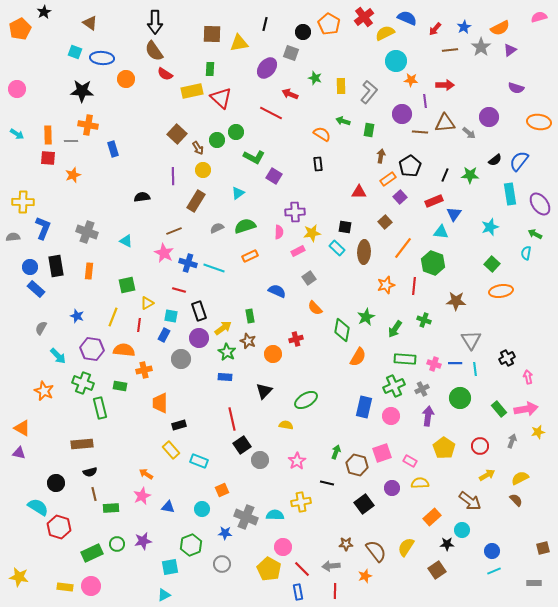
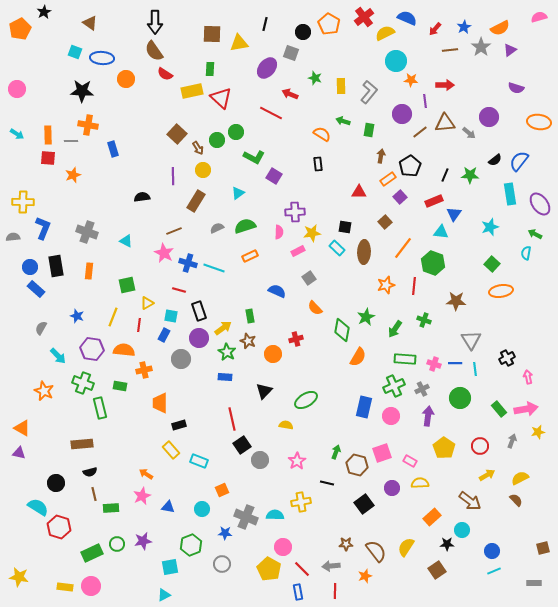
brown line at (420, 132): rotated 42 degrees counterclockwise
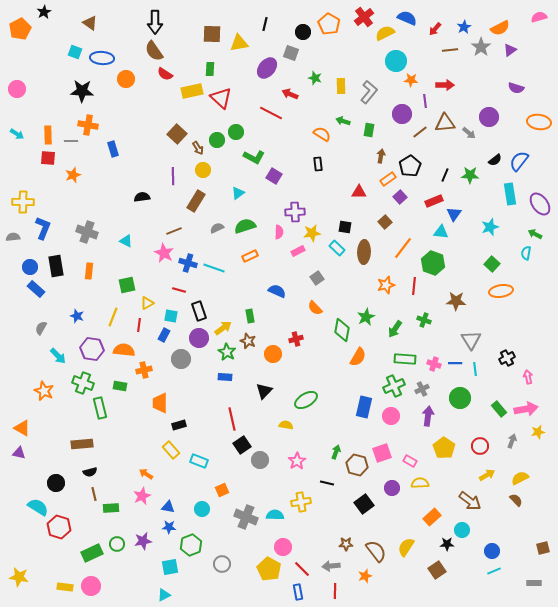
gray square at (309, 278): moved 8 px right
blue star at (225, 533): moved 56 px left, 6 px up
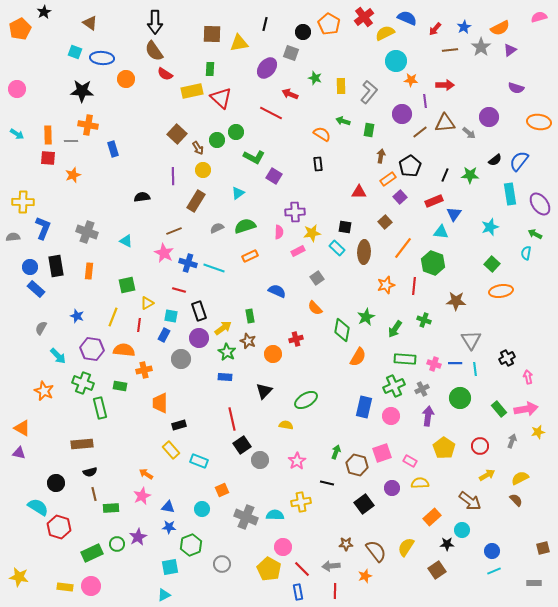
purple star at (143, 541): moved 5 px left, 4 px up; rotated 18 degrees counterclockwise
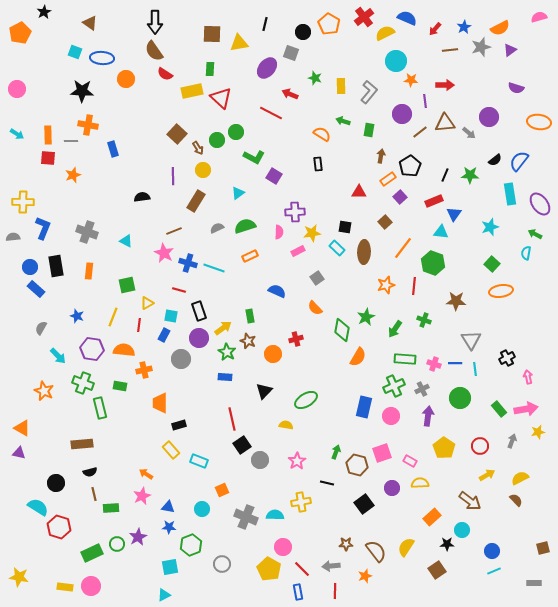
orange pentagon at (20, 29): moved 4 px down
gray star at (481, 47): rotated 18 degrees clockwise
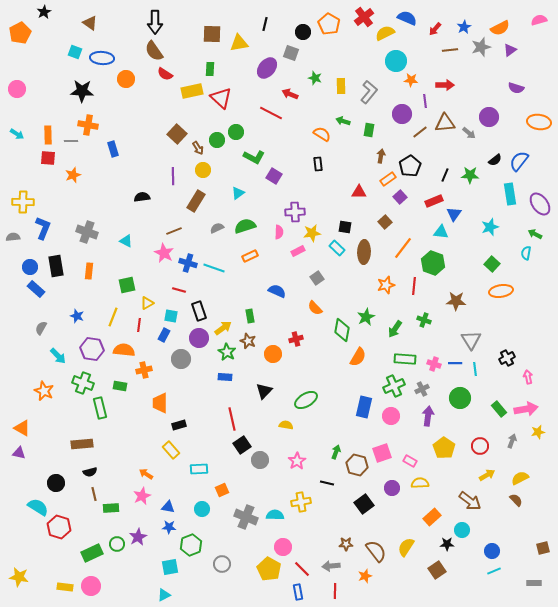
pink semicircle at (539, 17): moved 3 px down
cyan rectangle at (199, 461): moved 8 px down; rotated 24 degrees counterclockwise
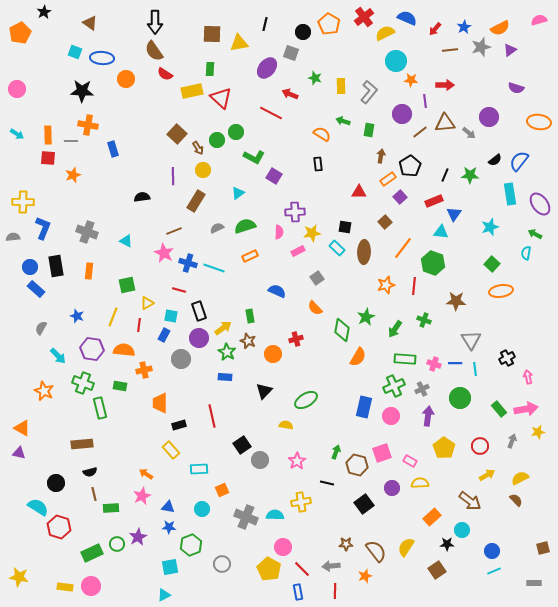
red line at (232, 419): moved 20 px left, 3 px up
